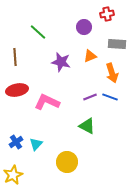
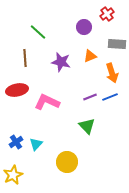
red cross: rotated 24 degrees counterclockwise
brown line: moved 10 px right, 1 px down
blue line: rotated 42 degrees counterclockwise
green triangle: rotated 18 degrees clockwise
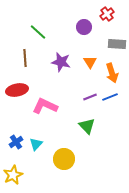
orange triangle: moved 6 px down; rotated 40 degrees counterclockwise
pink L-shape: moved 2 px left, 4 px down
yellow circle: moved 3 px left, 3 px up
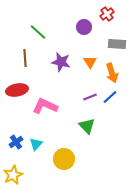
blue line: rotated 21 degrees counterclockwise
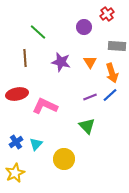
gray rectangle: moved 2 px down
red ellipse: moved 4 px down
blue line: moved 2 px up
yellow star: moved 2 px right, 2 px up
